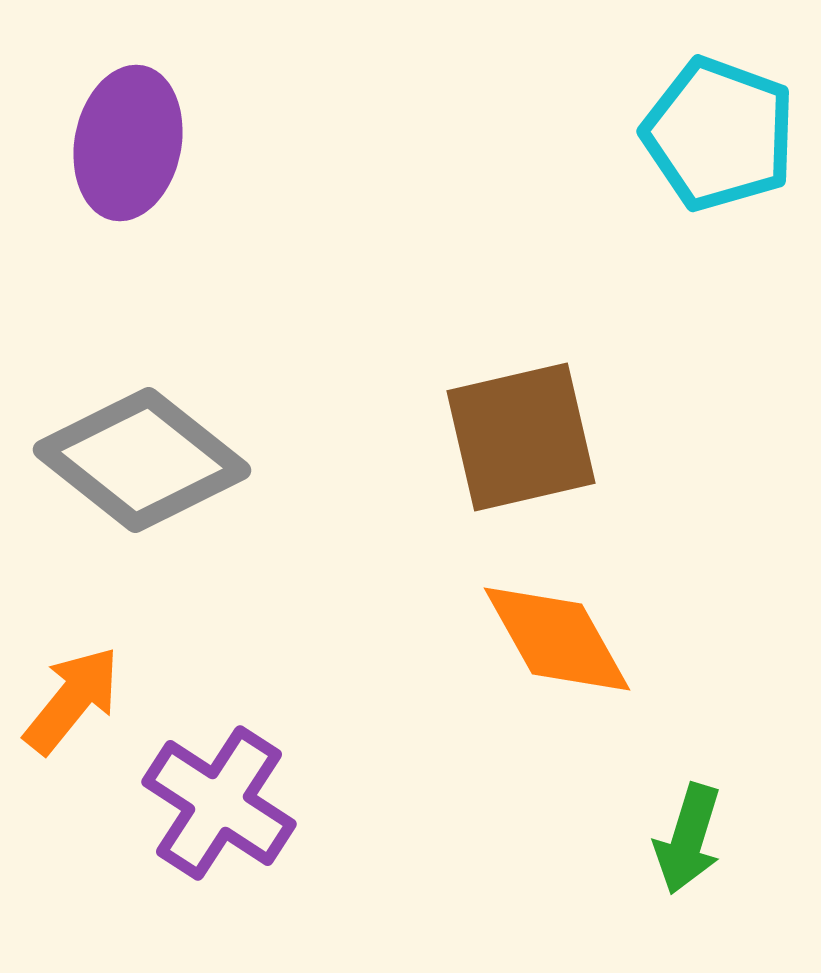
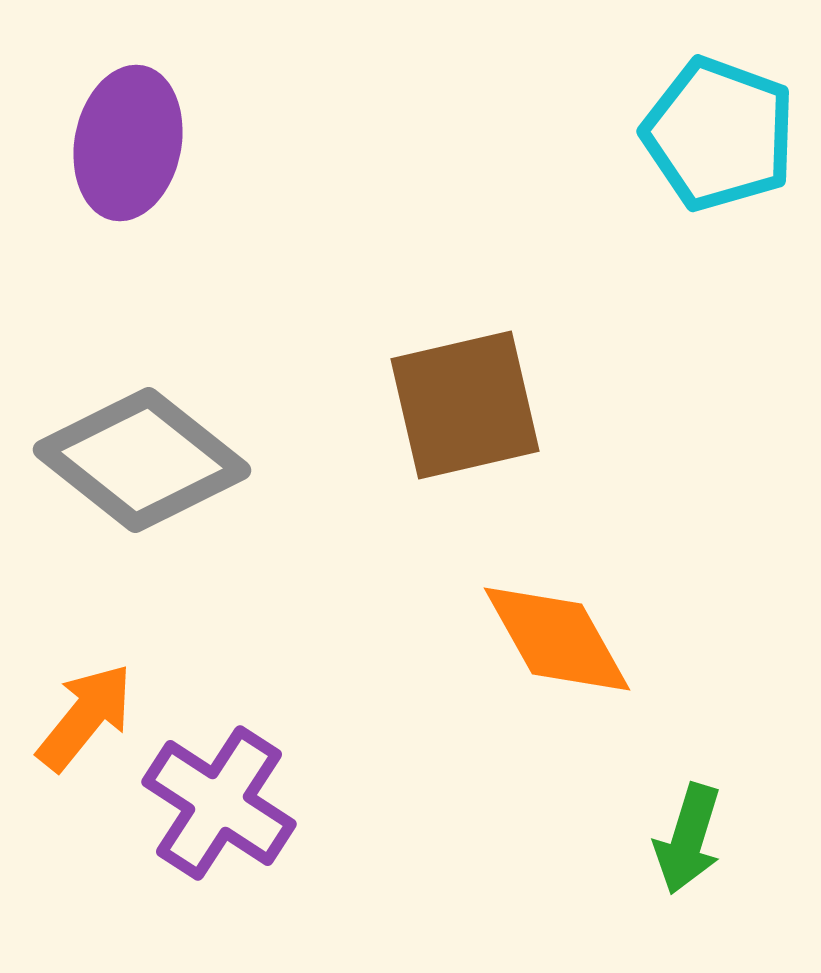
brown square: moved 56 px left, 32 px up
orange arrow: moved 13 px right, 17 px down
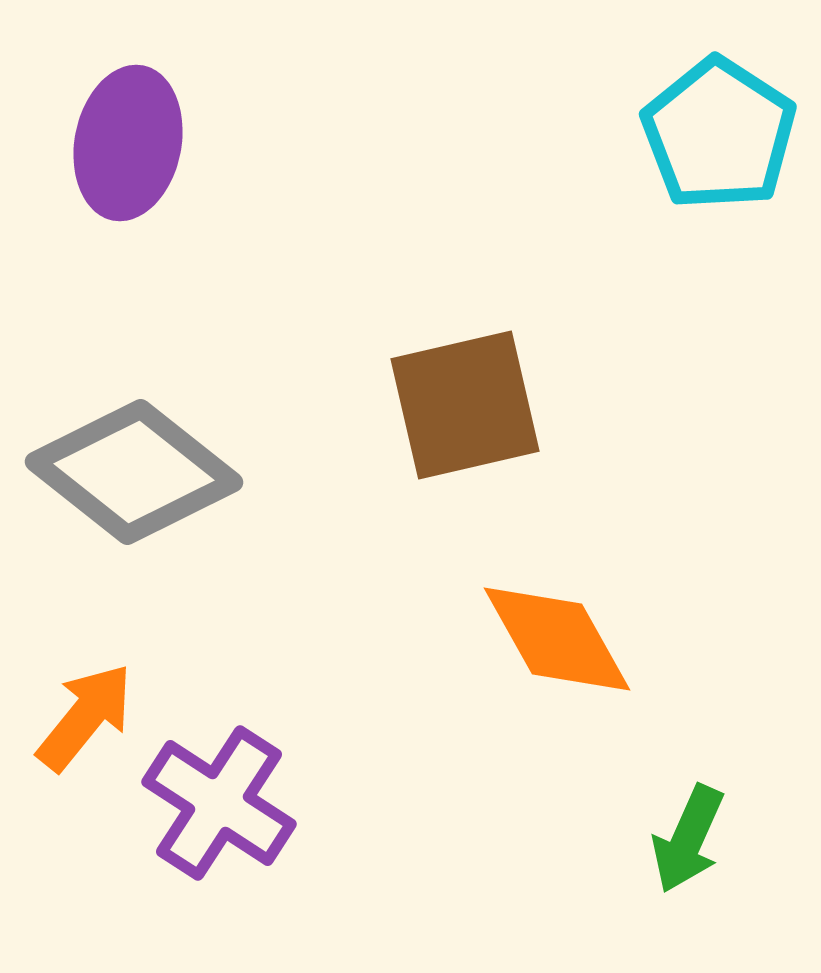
cyan pentagon: rotated 13 degrees clockwise
gray diamond: moved 8 px left, 12 px down
green arrow: rotated 7 degrees clockwise
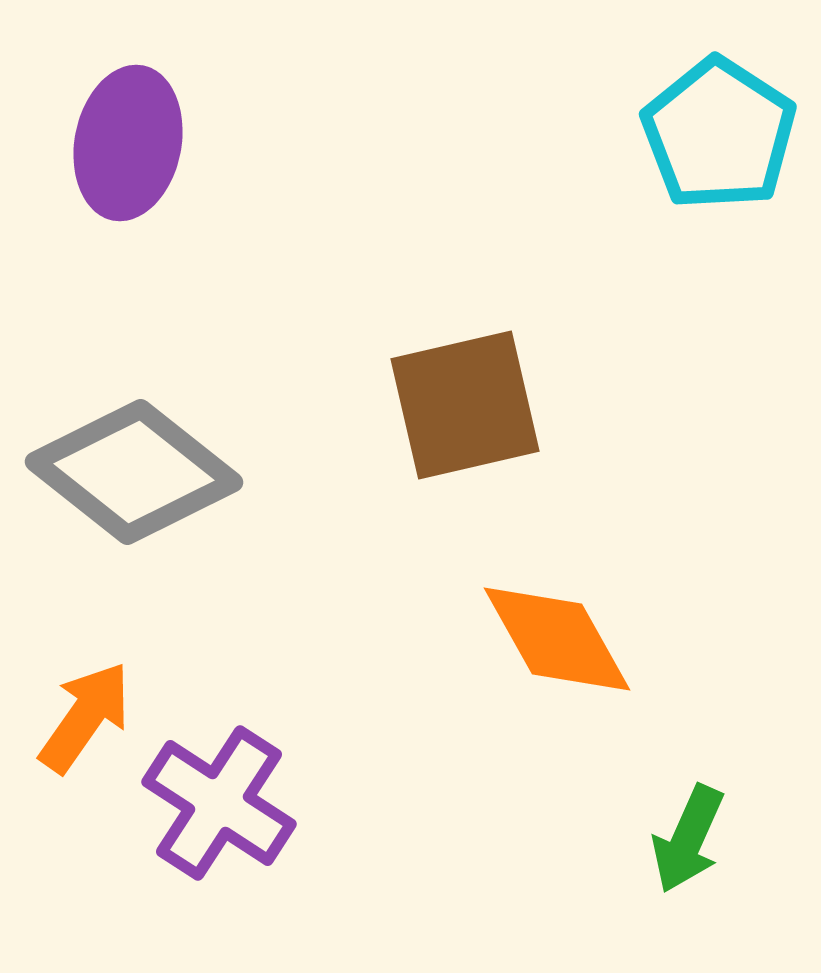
orange arrow: rotated 4 degrees counterclockwise
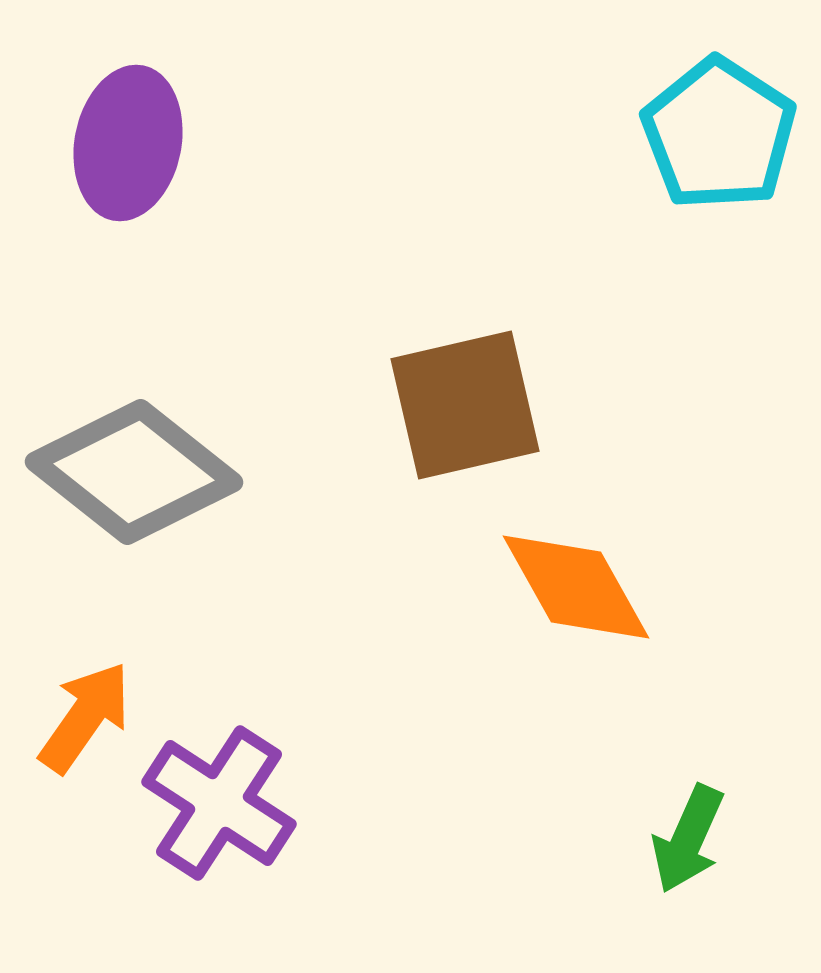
orange diamond: moved 19 px right, 52 px up
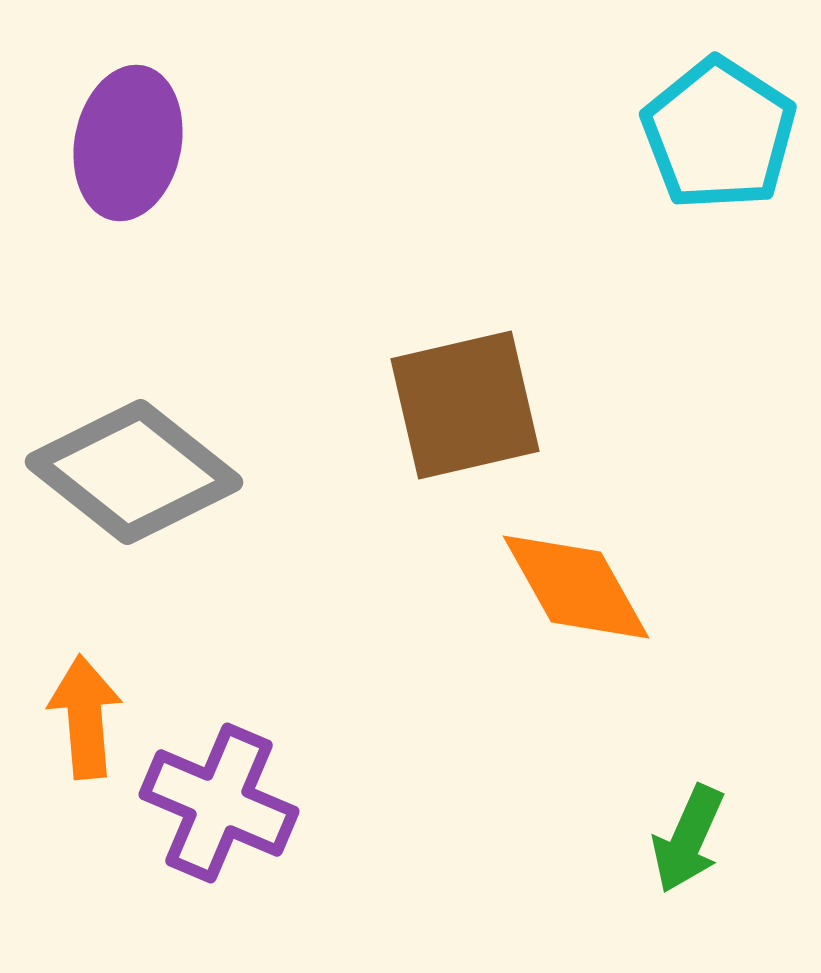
orange arrow: rotated 40 degrees counterclockwise
purple cross: rotated 10 degrees counterclockwise
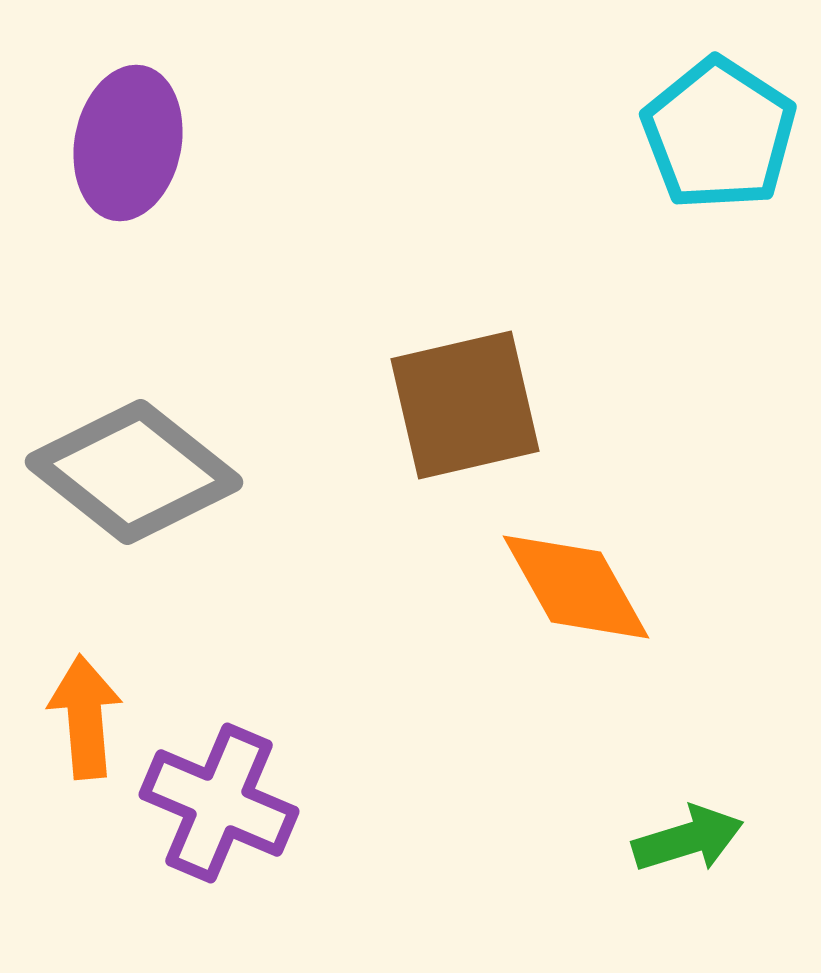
green arrow: rotated 131 degrees counterclockwise
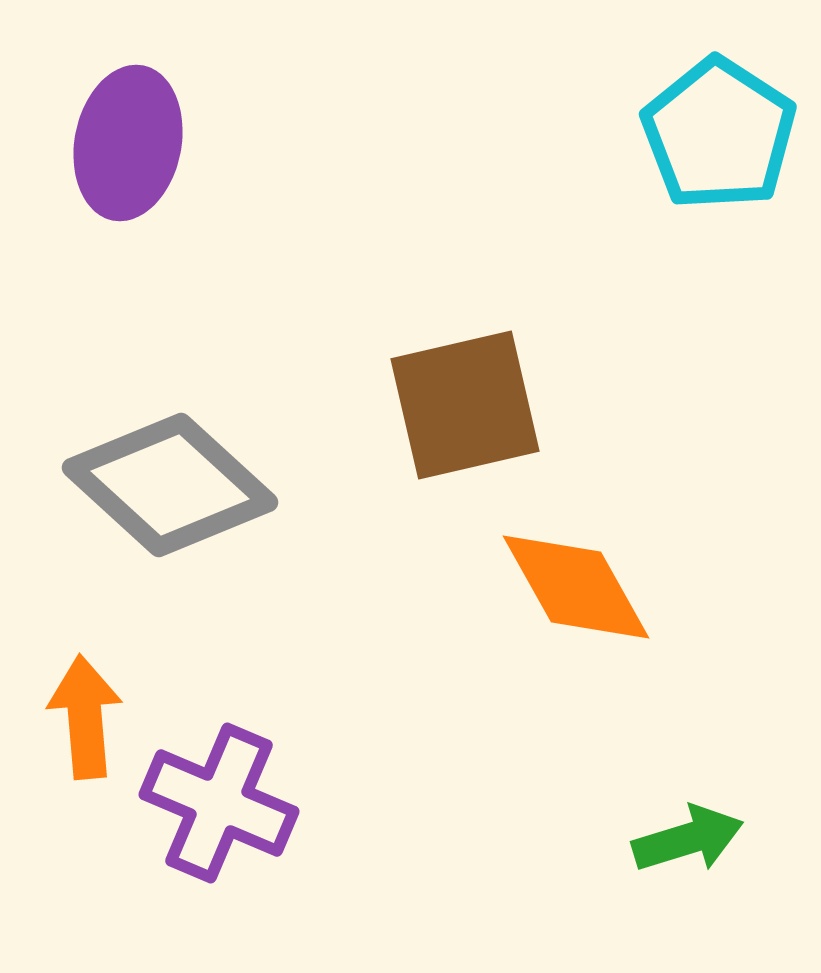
gray diamond: moved 36 px right, 13 px down; rotated 4 degrees clockwise
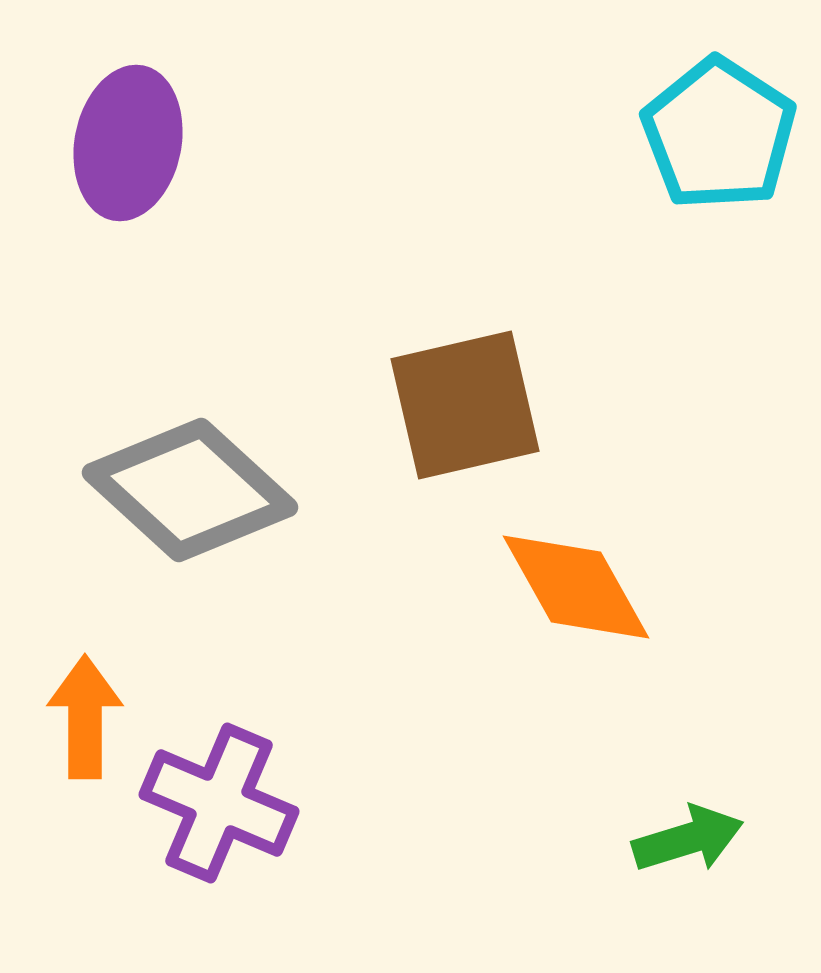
gray diamond: moved 20 px right, 5 px down
orange arrow: rotated 5 degrees clockwise
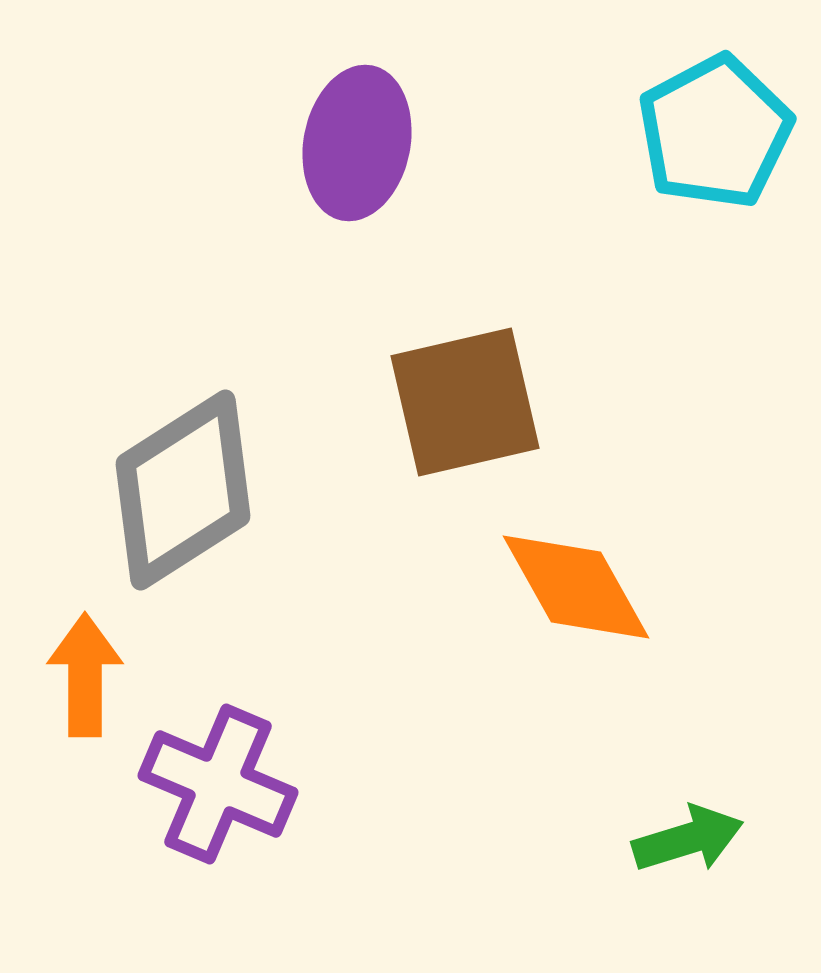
cyan pentagon: moved 4 px left, 2 px up; rotated 11 degrees clockwise
purple ellipse: moved 229 px right
brown square: moved 3 px up
gray diamond: moved 7 px left; rotated 75 degrees counterclockwise
orange arrow: moved 42 px up
purple cross: moved 1 px left, 19 px up
